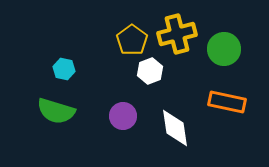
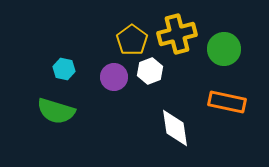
purple circle: moved 9 px left, 39 px up
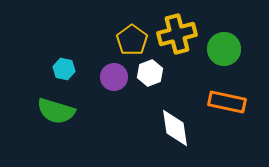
white hexagon: moved 2 px down
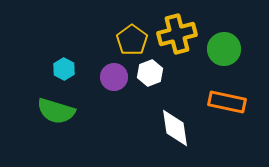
cyan hexagon: rotated 15 degrees clockwise
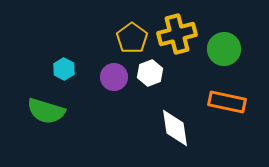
yellow pentagon: moved 2 px up
green semicircle: moved 10 px left
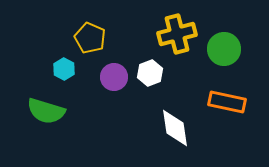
yellow pentagon: moved 42 px left; rotated 12 degrees counterclockwise
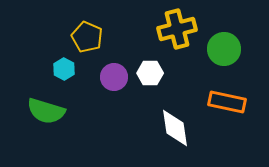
yellow cross: moved 5 px up
yellow pentagon: moved 3 px left, 1 px up
white hexagon: rotated 20 degrees clockwise
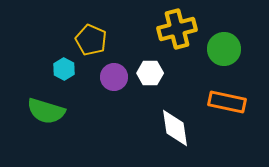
yellow pentagon: moved 4 px right, 3 px down
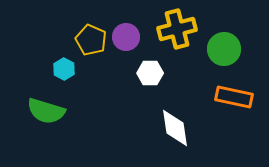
purple circle: moved 12 px right, 40 px up
orange rectangle: moved 7 px right, 5 px up
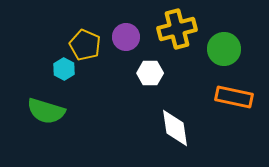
yellow pentagon: moved 6 px left, 5 px down
